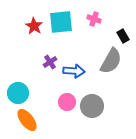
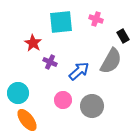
pink cross: moved 2 px right
red star: moved 1 px left, 17 px down
purple cross: rotated 32 degrees counterclockwise
blue arrow: moved 5 px right; rotated 45 degrees counterclockwise
pink circle: moved 4 px left, 2 px up
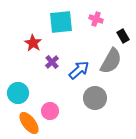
purple cross: moved 2 px right; rotated 24 degrees clockwise
blue arrow: moved 1 px up
pink circle: moved 13 px left, 11 px down
gray circle: moved 3 px right, 8 px up
orange ellipse: moved 2 px right, 3 px down
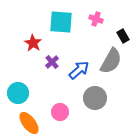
cyan square: rotated 10 degrees clockwise
pink circle: moved 10 px right, 1 px down
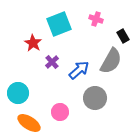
cyan square: moved 2 px left, 2 px down; rotated 25 degrees counterclockwise
orange ellipse: rotated 20 degrees counterclockwise
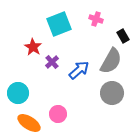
red star: moved 4 px down
gray circle: moved 17 px right, 5 px up
pink circle: moved 2 px left, 2 px down
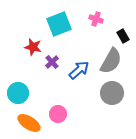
red star: rotated 18 degrees counterclockwise
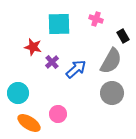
cyan square: rotated 20 degrees clockwise
blue arrow: moved 3 px left, 1 px up
